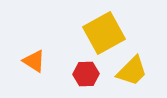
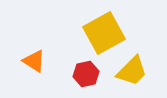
red hexagon: rotated 10 degrees counterclockwise
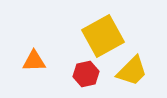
yellow square: moved 1 px left, 3 px down
orange triangle: rotated 35 degrees counterclockwise
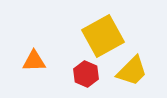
red hexagon: rotated 25 degrees counterclockwise
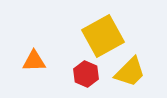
yellow trapezoid: moved 2 px left, 1 px down
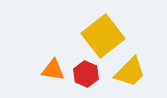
yellow square: rotated 9 degrees counterclockwise
orange triangle: moved 19 px right, 9 px down; rotated 10 degrees clockwise
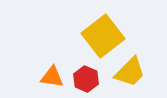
orange triangle: moved 1 px left, 7 px down
red hexagon: moved 5 px down
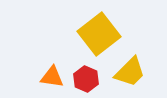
yellow square: moved 4 px left, 2 px up
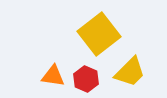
orange triangle: moved 1 px right, 1 px up
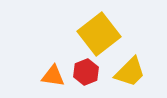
red hexagon: moved 7 px up; rotated 15 degrees clockwise
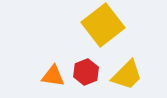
yellow square: moved 4 px right, 9 px up
yellow trapezoid: moved 3 px left, 3 px down
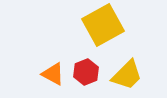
yellow square: rotated 9 degrees clockwise
orange triangle: moved 2 px up; rotated 20 degrees clockwise
